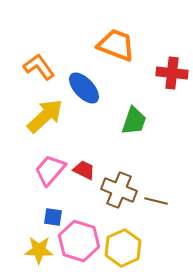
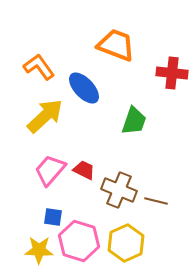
yellow hexagon: moved 3 px right, 5 px up
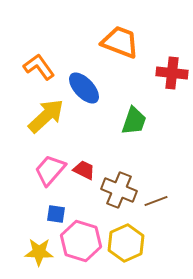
orange trapezoid: moved 4 px right, 3 px up
yellow arrow: moved 1 px right
brown line: rotated 35 degrees counterclockwise
blue square: moved 3 px right, 3 px up
pink hexagon: moved 2 px right
yellow star: moved 2 px down
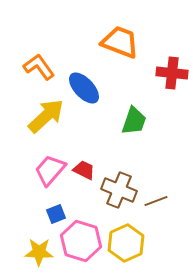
blue square: rotated 30 degrees counterclockwise
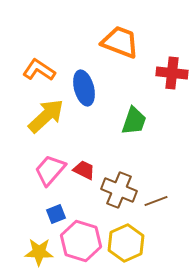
orange L-shape: moved 3 px down; rotated 20 degrees counterclockwise
blue ellipse: rotated 28 degrees clockwise
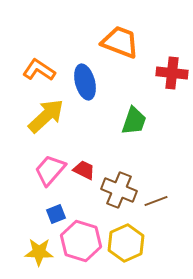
blue ellipse: moved 1 px right, 6 px up
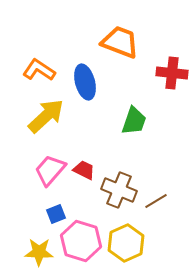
brown line: rotated 10 degrees counterclockwise
